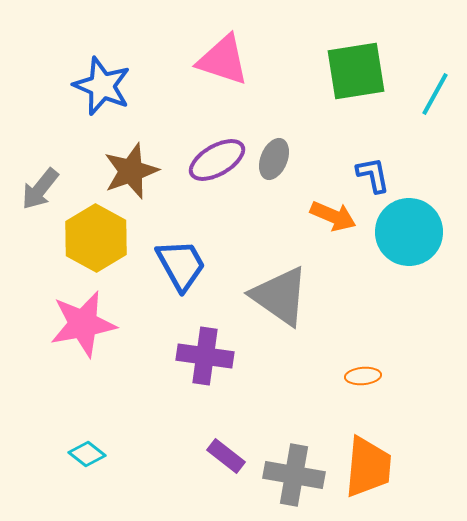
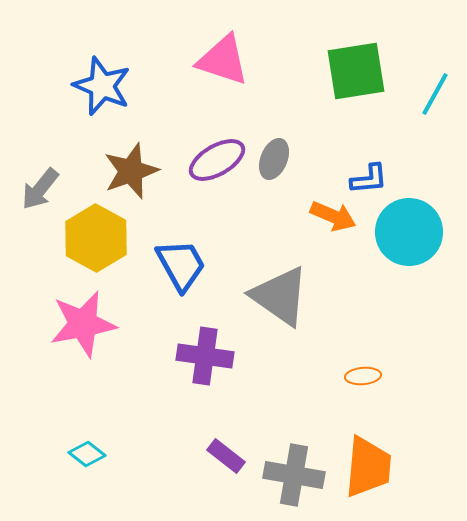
blue L-shape: moved 4 px left, 4 px down; rotated 96 degrees clockwise
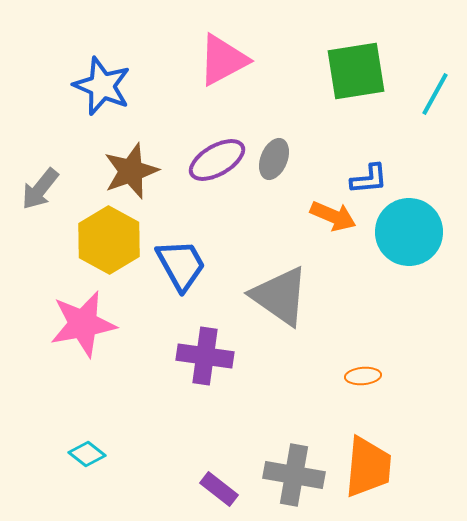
pink triangle: rotated 46 degrees counterclockwise
yellow hexagon: moved 13 px right, 2 px down
purple rectangle: moved 7 px left, 33 px down
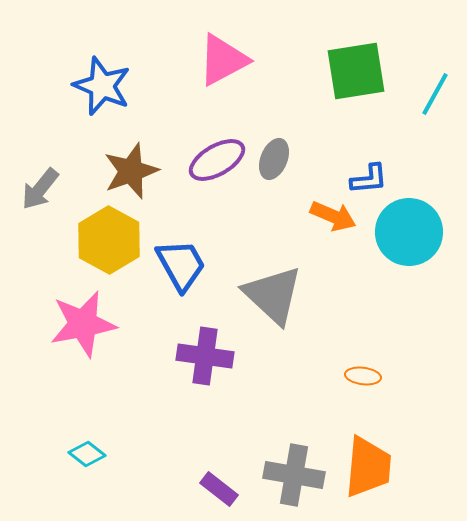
gray triangle: moved 7 px left, 1 px up; rotated 8 degrees clockwise
orange ellipse: rotated 12 degrees clockwise
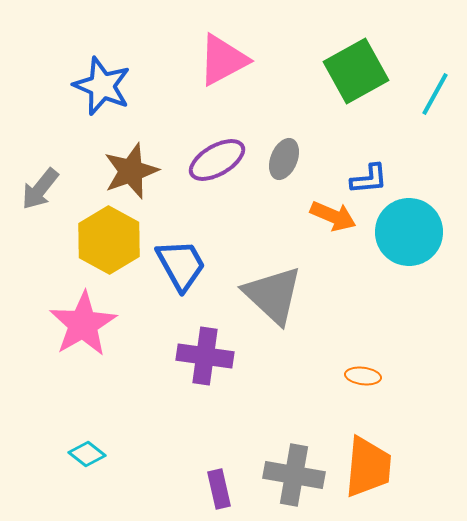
green square: rotated 20 degrees counterclockwise
gray ellipse: moved 10 px right
pink star: rotated 20 degrees counterclockwise
purple rectangle: rotated 39 degrees clockwise
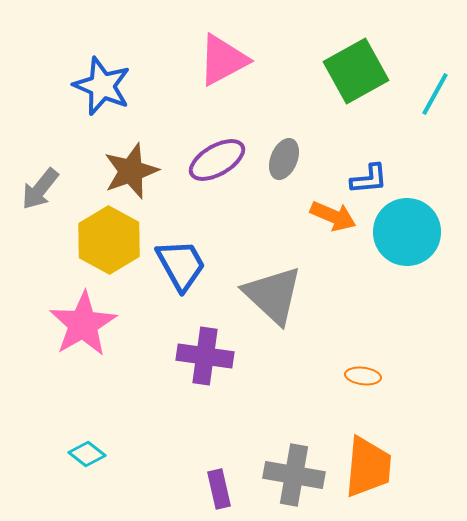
cyan circle: moved 2 px left
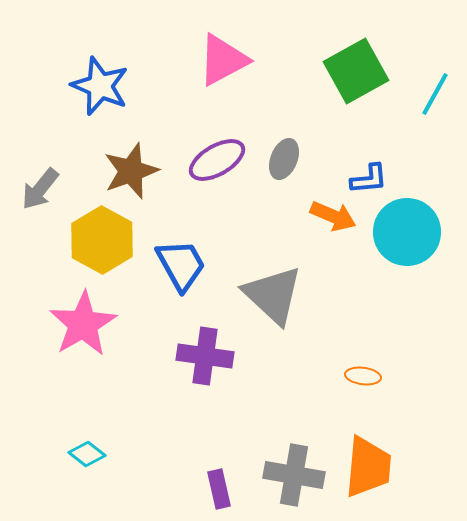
blue star: moved 2 px left
yellow hexagon: moved 7 px left
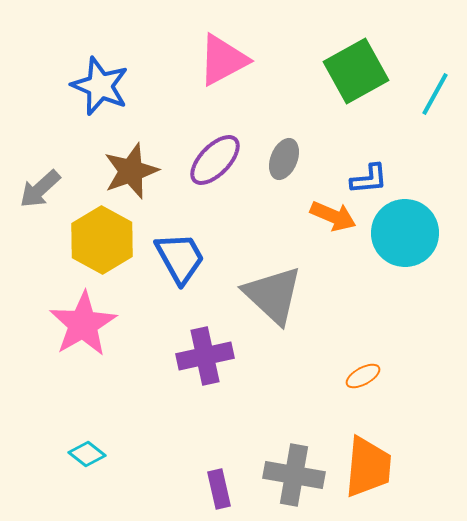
purple ellipse: moved 2 px left; rotated 16 degrees counterclockwise
gray arrow: rotated 9 degrees clockwise
cyan circle: moved 2 px left, 1 px down
blue trapezoid: moved 1 px left, 7 px up
purple cross: rotated 20 degrees counterclockwise
orange ellipse: rotated 36 degrees counterclockwise
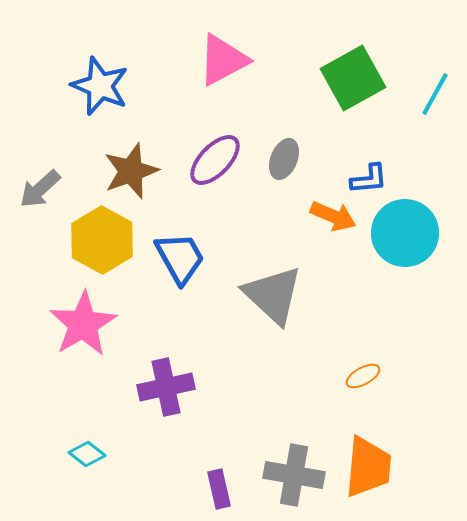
green square: moved 3 px left, 7 px down
purple cross: moved 39 px left, 31 px down
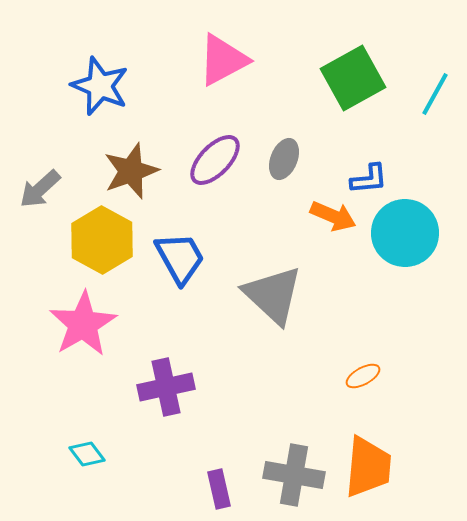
cyan diamond: rotated 15 degrees clockwise
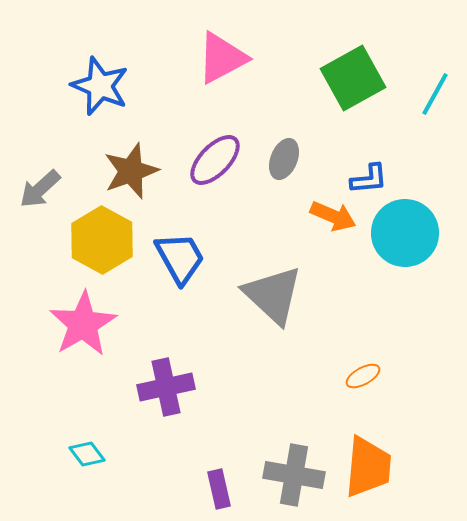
pink triangle: moved 1 px left, 2 px up
